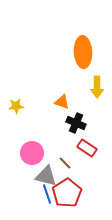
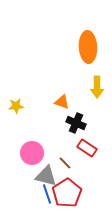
orange ellipse: moved 5 px right, 5 px up
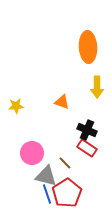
black cross: moved 11 px right, 7 px down
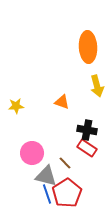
yellow arrow: moved 1 px up; rotated 15 degrees counterclockwise
black cross: rotated 12 degrees counterclockwise
